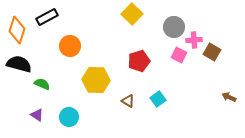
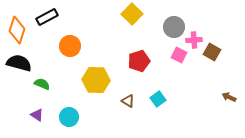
black semicircle: moved 1 px up
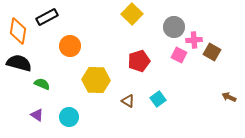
orange diamond: moved 1 px right, 1 px down; rotated 8 degrees counterclockwise
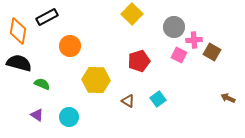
brown arrow: moved 1 px left, 1 px down
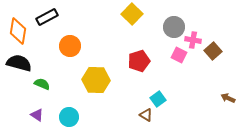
pink cross: moved 1 px left; rotated 14 degrees clockwise
brown square: moved 1 px right, 1 px up; rotated 18 degrees clockwise
brown triangle: moved 18 px right, 14 px down
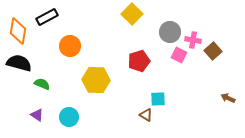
gray circle: moved 4 px left, 5 px down
cyan square: rotated 35 degrees clockwise
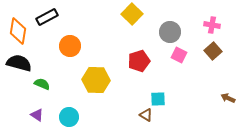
pink cross: moved 19 px right, 15 px up
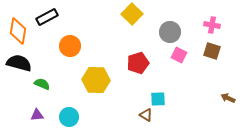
brown square: moved 1 px left; rotated 30 degrees counterclockwise
red pentagon: moved 1 px left, 2 px down
purple triangle: rotated 40 degrees counterclockwise
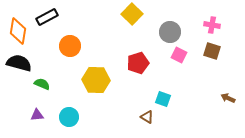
cyan square: moved 5 px right; rotated 21 degrees clockwise
brown triangle: moved 1 px right, 2 px down
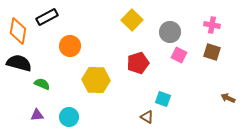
yellow square: moved 6 px down
brown square: moved 1 px down
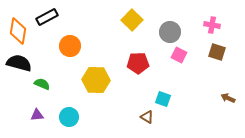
brown square: moved 5 px right
red pentagon: rotated 15 degrees clockwise
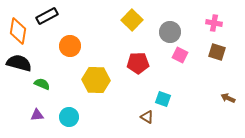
black rectangle: moved 1 px up
pink cross: moved 2 px right, 2 px up
pink square: moved 1 px right
